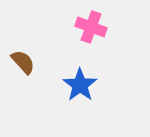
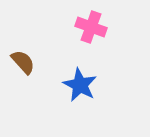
blue star: rotated 8 degrees counterclockwise
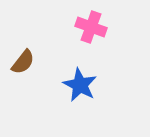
brown semicircle: rotated 80 degrees clockwise
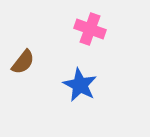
pink cross: moved 1 px left, 2 px down
